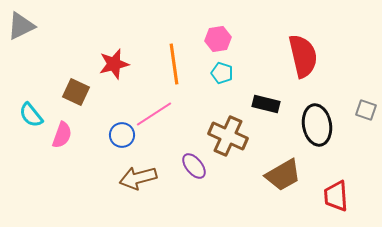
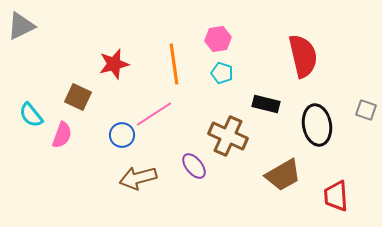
brown square: moved 2 px right, 5 px down
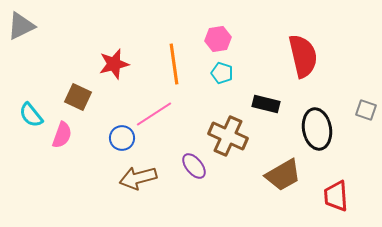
black ellipse: moved 4 px down
blue circle: moved 3 px down
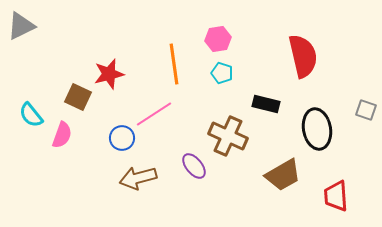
red star: moved 5 px left, 10 px down
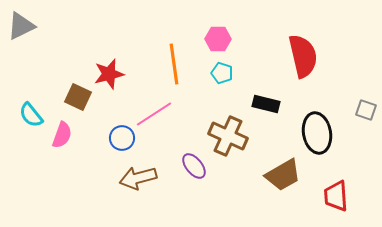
pink hexagon: rotated 10 degrees clockwise
black ellipse: moved 4 px down
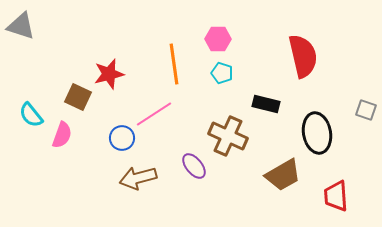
gray triangle: rotated 44 degrees clockwise
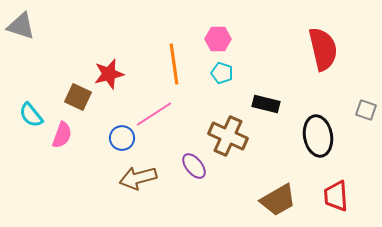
red semicircle: moved 20 px right, 7 px up
black ellipse: moved 1 px right, 3 px down
brown trapezoid: moved 5 px left, 25 px down
